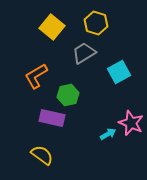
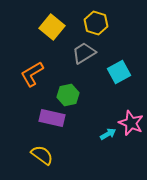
orange L-shape: moved 4 px left, 2 px up
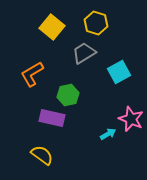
pink star: moved 4 px up
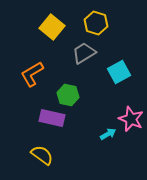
green hexagon: rotated 25 degrees clockwise
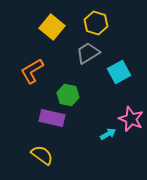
gray trapezoid: moved 4 px right
orange L-shape: moved 3 px up
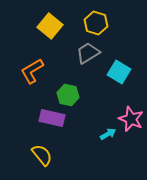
yellow square: moved 2 px left, 1 px up
cyan square: rotated 30 degrees counterclockwise
yellow semicircle: rotated 15 degrees clockwise
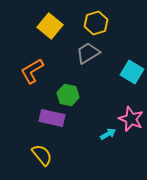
yellow hexagon: rotated 25 degrees clockwise
cyan square: moved 13 px right
